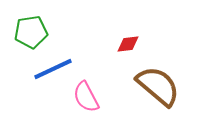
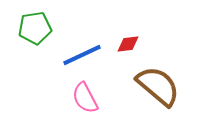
green pentagon: moved 4 px right, 4 px up
blue line: moved 29 px right, 14 px up
pink semicircle: moved 1 px left, 1 px down
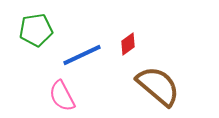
green pentagon: moved 1 px right, 2 px down
red diamond: rotated 30 degrees counterclockwise
pink semicircle: moved 23 px left, 2 px up
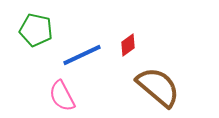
green pentagon: rotated 20 degrees clockwise
red diamond: moved 1 px down
brown semicircle: moved 1 px down
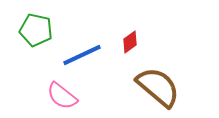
red diamond: moved 2 px right, 3 px up
pink semicircle: rotated 24 degrees counterclockwise
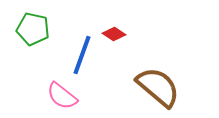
green pentagon: moved 3 px left, 1 px up
red diamond: moved 16 px left, 8 px up; rotated 70 degrees clockwise
blue line: rotated 45 degrees counterclockwise
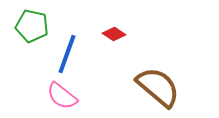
green pentagon: moved 1 px left, 3 px up
blue line: moved 15 px left, 1 px up
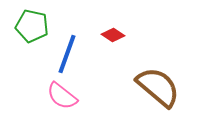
red diamond: moved 1 px left, 1 px down
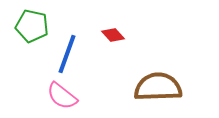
red diamond: rotated 15 degrees clockwise
brown semicircle: rotated 42 degrees counterclockwise
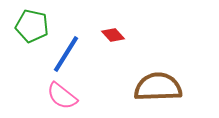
blue line: moved 1 px left; rotated 12 degrees clockwise
